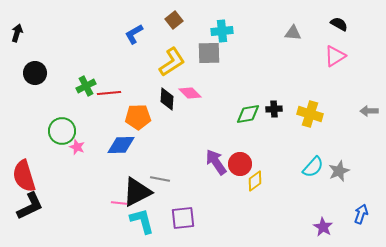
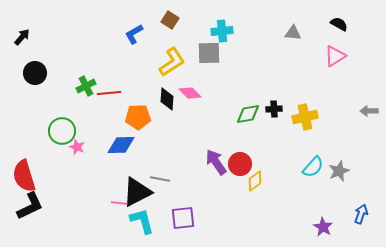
brown square: moved 4 px left; rotated 18 degrees counterclockwise
black arrow: moved 5 px right, 4 px down; rotated 24 degrees clockwise
yellow cross: moved 5 px left, 3 px down; rotated 30 degrees counterclockwise
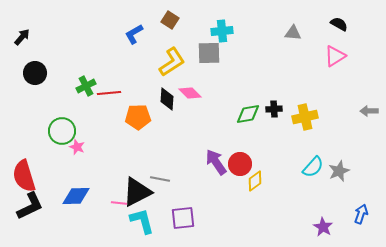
blue diamond: moved 45 px left, 51 px down
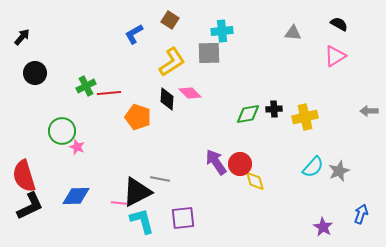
orange pentagon: rotated 20 degrees clockwise
yellow diamond: rotated 70 degrees counterclockwise
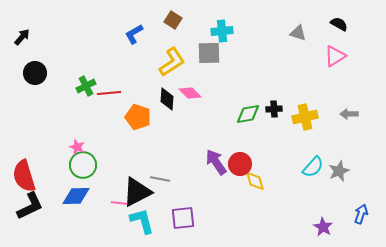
brown square: moved 3 px right
gray triangle: moved 5 px right; rotated 12 degrees clockwise
gray arrow: moved 20 px left, 3 px down
green circle: moved 21 px right, 34 px down
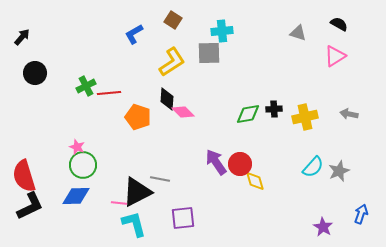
pink diamond: moved 7 px left, 19 px down
gray arrow: rotated 12 degrees clockwise
cyan L-shape: moved 8 px left, 3 px down
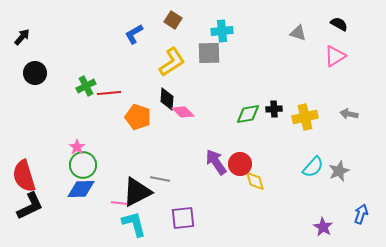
pink star: rotated 14 degrees clockwise
blue diamond: moved 5 px right, 7 px up
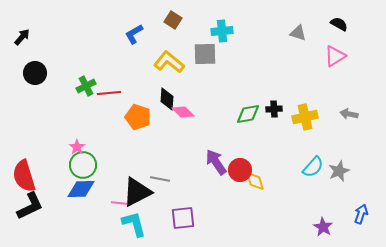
gray square: moved 4 px left, 1 px down
yellow L-shape: moved 3 px left; rotated 108 degrees counterclockwise
red circle: moved 6 px down
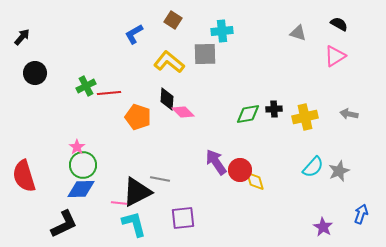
black L-shape: moved 34 px right, 18 px down
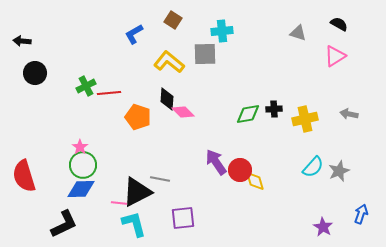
black arrow: moved 4 px down; rotated 126 degrees counterclockwise
yellow cross: moved 2 px down
pink star: moved 3 px right
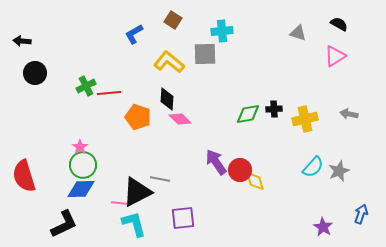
pink diamond: moved 3 px left, 7 px down
